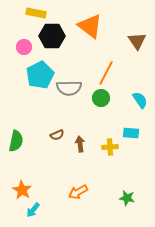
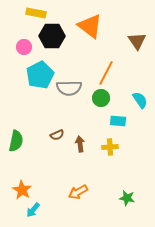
cyan rectangle: moved 13 px left, 12 px up
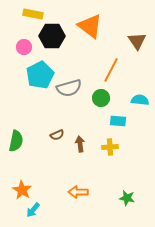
yellow rectangle: moved 3 px left, 1 px down
orange line: moved 5 px right, 3 px up
gray semicircle: rotated 15 degrees counterclockwise
cyan semicircle: rotated 48 degrees counterclockwise
orange arrow: rotated 30 degrees clockwise
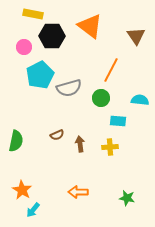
brown triangle: moved 1 px left, 5 px up
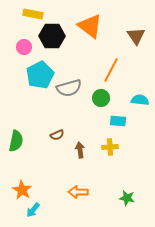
brown arrow: moved 6 px down
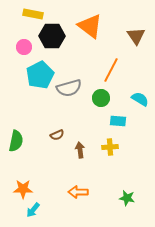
cyan semicircle: moved 1 px up; rotated 24 degrees clockwise
orange star: moved 1 px right, 1 px up; rotated 30 degrees counterclockwise
